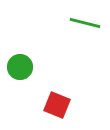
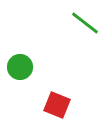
green line: rotated 24 degrees clockwise
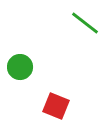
red square: moved 1 px left, 1 px down
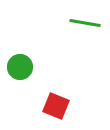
green line: rotated 28 degrees counterclockwise
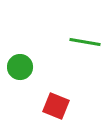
green line: moved 19 px down
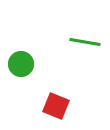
green circle: moved 1 px right, 3 px up
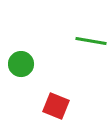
green line: moved 6 px right, 1 px up
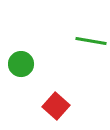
red square: rotated 20 degrees clockwise
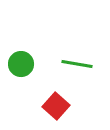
green line: moved 14 px left, 23 px down
